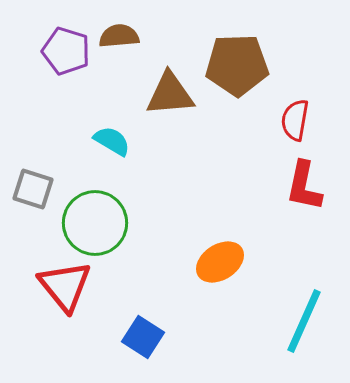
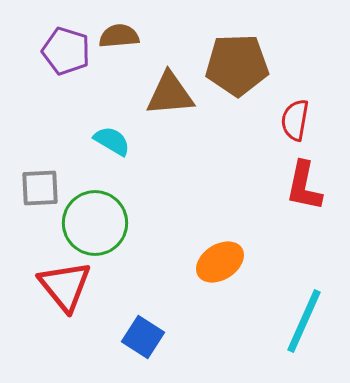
gray square: moved 7 px right, 1 px up; rotated 21 degrees counterclockwise
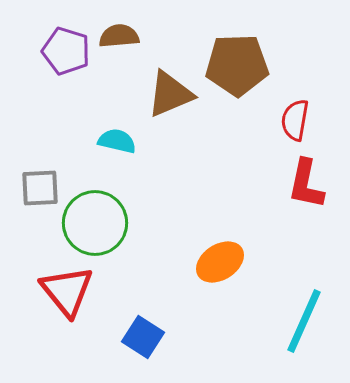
brown triangle: rotated 18 degrees counterclockwise
cyan semicircle: moved 5 px right; rotated 18 degrees counterclockwise
red L-shape: moved 2 px right, 2 px up
red triangle: moved 2 px right, 5 px down
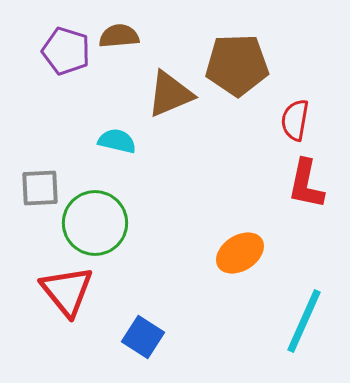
orange ellipse: moved 20 px right, 9 px up
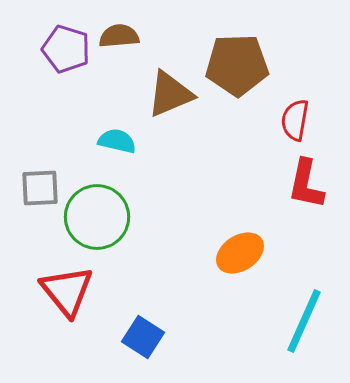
purple pentagon: moved 2 px up
green circle: moved 2 px right, 6 px up
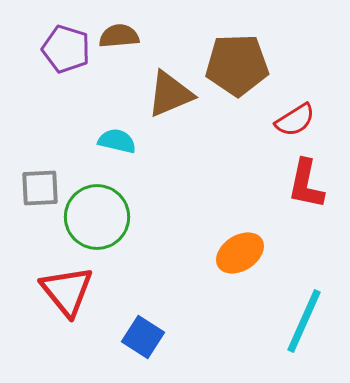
red semicircle: rotated 132 degrees counterclockwise
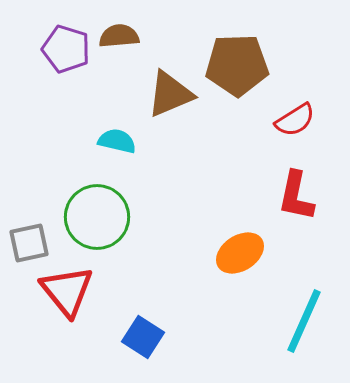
red L-shape: moved 10 px left, 12 px down
gray square: moved 11 px left, 55 px down; rotated 9 degrees counterclockwise
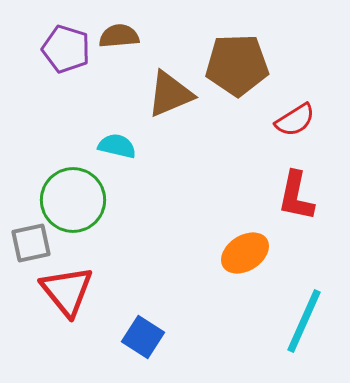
cyan semicircle: moved 5 px down
green circle: moved 24 px left, 17 px up
gray square: moved 2 px right
orange ellipse: moved 5 px right
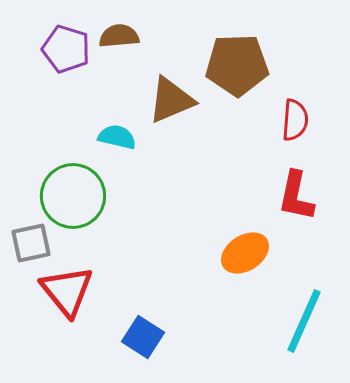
brown triangle: moved 1 px right, 6 px down
red semicircle: rotated 54 degrees counterclockwise
cyan semicircle: moved 9 px up
green circle: moved 4 px up
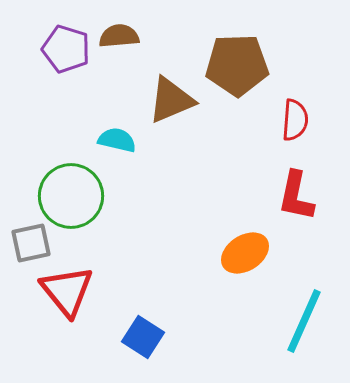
cyan semicircle: moved 3 px down
green circle: moved 2 px left
